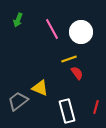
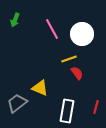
green arrow: moved 3 px left
white circle: moved 1 px right, 2 px down
gray trapezoid: moved 1 px left, 2 px down
white rectangle: rotated 25 degrees clockwise
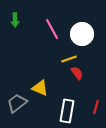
green arrow: rotated 24 degrees counterclockwise
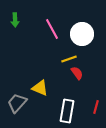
gray trapezoid: rotated 10 degrees counterclockwise
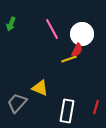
green arrow: moved 4 px left, 4 px down; rotated 24 degrees clockwise
red semicircle: moved 23 px up; rotated 64 degrees clockwise
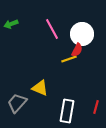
green arrow: rotated 48 degrees clockwise
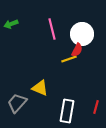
pink line: rotated 15 degrees clockwise
